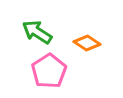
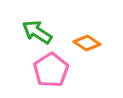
pink pentagon: moved 2 px right, 1 px up
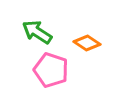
pink pentagon: rotated 20 degrees counterclockwise
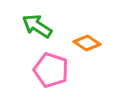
green arrow: moved 6 px up
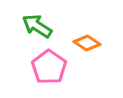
pink pentagon: moved 2 px left, 3 px up; rotated 16 degrees clockwise
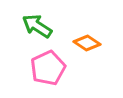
pink pentagon: moved 1 px left, 1 px down; rotated 12 degrees clockwise
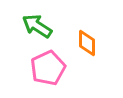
orange diamond: rotated 56 degrees clockwise
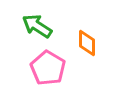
pink pentagon: rotated 16 degrees counterclockwise
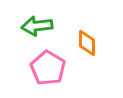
green arrow: rotated 40 degrees counterclockwise
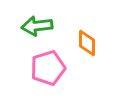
pink pentagon: rotated 24 degrees clockwise
